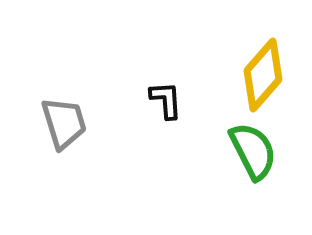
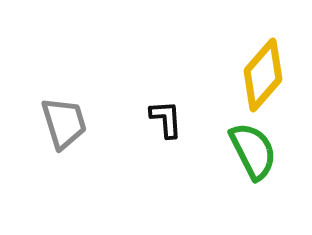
black L-shape: moved 19 px down
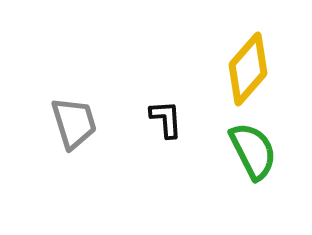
yellow diamond: moved 15 px left, 6 px up
gray trapezoid: moved 10 px right
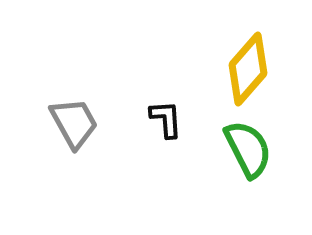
gray trapezoid: rotated 12 degrees counterclockwise
green semicircle: moved 5 px left, 2 px up
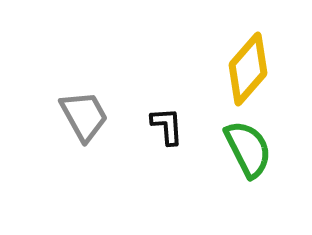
black L-shape: moved 1 px right, 7 px down
gray trapezoid: moved 10 px right, 7 px up
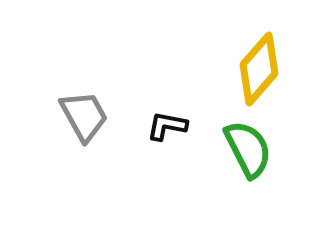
yellow diamond: moved 11 px right
black L-shape: rotated 75 degrees counterclockwise
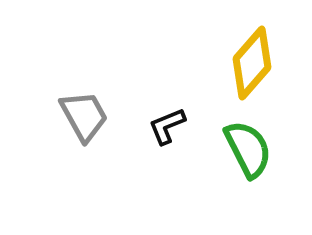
yellow diamond: moved 7 px left, 6 px up
black L-shape: rotated 33 degrees counterclockwise
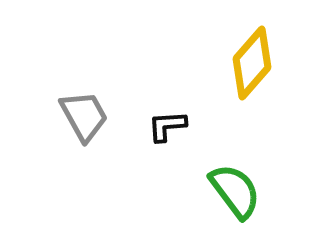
black L-shape: rotated 18 degrees clockwise
green semicircle: moved 13 px left, 42 px down; rotated 10 degrees counterclockwise
